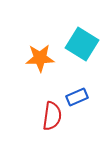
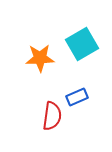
cyan square: rotated 28 degrees clockwise
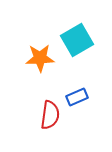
cyan square: moved 5 px left, 4 px up
red semicircle: moved 2 px left, 1 px up
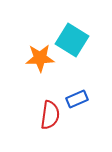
cyan square: moved 5 px left; rotated 28 degrees counterclockwise
blue rectangle: moved 2 px down
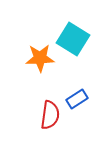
cyan square: moved 1 px right, 1 px up
blue rectangle: rotated 10 degrees counterclockwise
